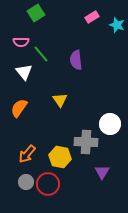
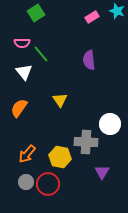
cyan star: moved 14 px up
pink semicircle: moved 1 px right, 1 px down
purple semicircle: moved 13 px right
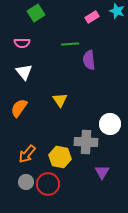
green line: moved 29 px right, 10 px up; rotated 54 degrees counterclockwise
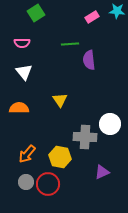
cyan star: rotated 14 degrees counterclockwise
orange semicircle: rotated 54 degrees clockwise
gray cross: moved 1 px left, 5 px up
purple triangle: rotated 35 degrees clockwise
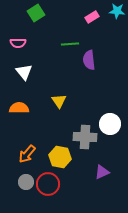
pink semicircle: moved 4 px left
yellow triangle: moved 1 px left, 1 px down
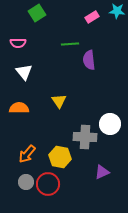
green square: moved 1 px right
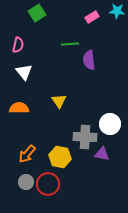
pink semicircle: moved 2 px down; rotated 77 degrees counterclockwise
purple triangle: moved 18 px up; rotated 35 degrees clockwise
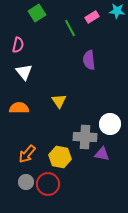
green line: moved 16 px up; rotated 66 degrees clockwise
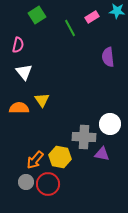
green square: moved 2 px down
purple semicircle: moved 19 px right, 3 px up
yellow triangle: moved 17 px left, 1 px up
gray cross: moved 1 px left
orange arrow: moved 8 px right, 6 px down
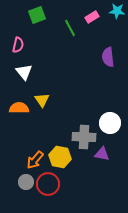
green square: rotated 12 degrees clockwise
white circle: moved 1 px up
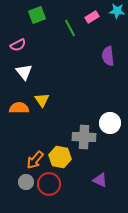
pink semicircle: rotated 49 degrees clockwise
purple semicircle: moved 1 px up
purple triangle: moved 2 px left, 26 px down; rotated 14 degrees clockwise
red circle: moved 1 px right
